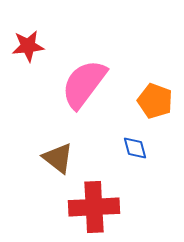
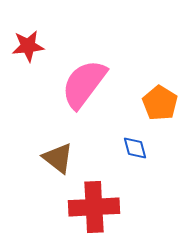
orange pentagon: moved 5 px right, 2 px down; rotated 12 degrees clockwise
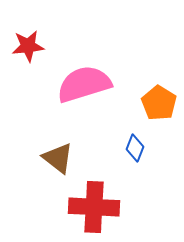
pink semicircle: rotated 36 degrees clockwise
orange pentagon: moved 1 px left
blue diamond: rotated 36 degrees clockwise
red cross: rotated 6 degrees clockwise
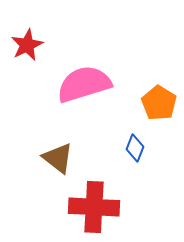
red star: moved 1 px left, 1 px up; rotated 20 degrees counterclockwise
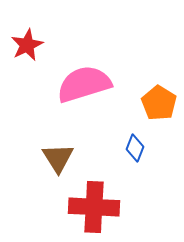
brown triangle: rotated 20 degrees clockwise
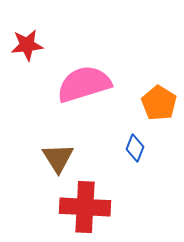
red star: rotated 20 degrees clockwise
red cross: moved 9 px left
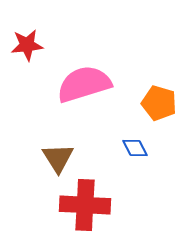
orange pentagon: rotated 16 degrees counterclockwise
blue diamond: rotated 48 degrees counterclockwise
red cross: moved 2 px up
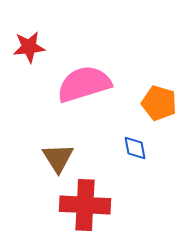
red star: moved 2 px right, 2 px down
blue diamond: rotated 16 degrees clockwise
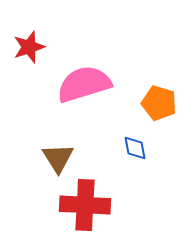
red star: rotated 12 degrees counterclockwise
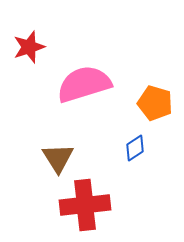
orange pentagon: moved 4 px left
blue diamond: rotated 68 degrees clockwise
red cross: rotated 9 degrees counterclockwise
